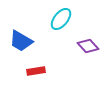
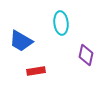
cyan ellipse: moved 4 px down; rotated 45 degrees counterclockwise
purple diamond: moved 2 px left, 9 px down; rotated 55 degrees clockwise
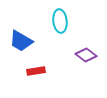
cyan ellipse: moved 1 px left, 2 px up
purple diamond: rotated 65 degrees counterclockwise
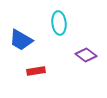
cyan ellipse: moved 1 px left, 2 px down
blue trapezoid: moved 1 px up
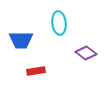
blue trapezoid: rotated 30 degrees counterclockwise
purple diamond: moved 2 px up
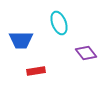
cyan ellipse: rotated 15 degrees counterclockwise
purple diamond: rotated 15 degrees clockwise
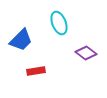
blue trapezoid: rotated 45 degrees counterclockwise
purple diamond: rotated 15 degrees counterclockwise
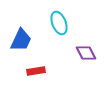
blue trapezoid: rotated 20 degrees counterclockwise
purple diamond: rotated 25 degrees clockwise
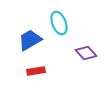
blue trapezoid: moved 9 px right; rotated 145 degrees counterclockwise
purple diamond: rotated 15 degrees counterclockwise
